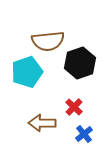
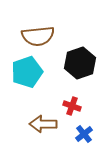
brown semicircle: moved 10 px left, 5 px up
red cross: moved 2 px left, 1 px up; rotated 24 degrees counterclockwise
brown arrow: moved 1 px right, 1 px down
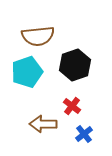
black hexagon: moved 5 px left, 2 px down
red cross: rotated 18 degrees clockwise
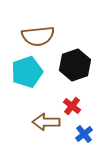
brown arrow: moved 3 px right, 2 px up
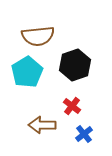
cyan pentagon: rotated 12 degrees counterclockwise
brown arrow: moved 4 px left, 3 px down
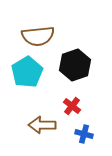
blue cross: rotated 36 degrees counterclockwise
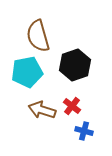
brown semicircle: rotated 80 degrees clockwise
cyan pentagon: rotated 20 degrees clockwise
brown arrow: moved 15 px up; rotated 16 degrees clockwise
blue cross: moved 3 px up
